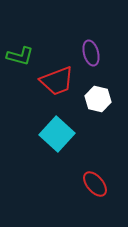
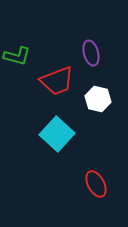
green L-shape: moved 3 px left
red ellipse: moved 1 px right; rotated 12 degrees clockwise
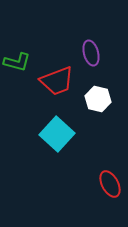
green L-shape: moved 6 px down
red ellipse: moved 14 px right
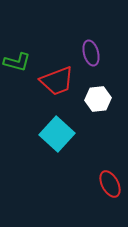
white hexagon: rotated 20 degrees counterclockwise
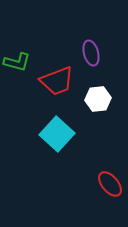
red ellipse: rotated 12 degrees counterclockwise
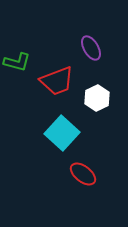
purple ellipse: moved 5 px up; rotated 15 degrees counterclockwise
white hexagon: moved 1 px left, 1 px up; rotated 20 degrees counterclockwise
cyan square: moved 5 px right, 1 px up
red ellipse: moved 27 px left, 10 px up; rotated 12 degrees counterclockwise
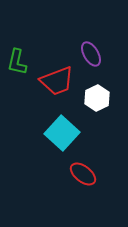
purple ellipse: moved 6 px down
green L-shape: rotated 88 degrees clockwise
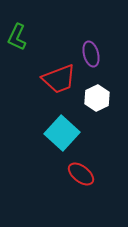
purple ellipse: rotated 15 degrees clockwise
green L-shape: moved 25 px up; rotated 12 degrees clockwise
red trapezoid: moved 2 px right, 2 px up
red ellipse: moved 2 px left
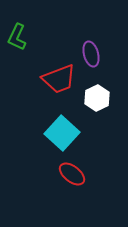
red ellipse: moved 9 px left
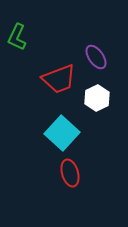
purple ellipse: moved 5 px right, 3 px down; rotated 20 degrees counterclockwise
red ellipse: moved 2 px left, 1 px up; rotated 36 degrees clockwise
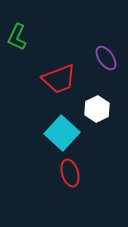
purple ellipse: moved 10 px right, 1 px down
white hexagon: moved 11 px down
